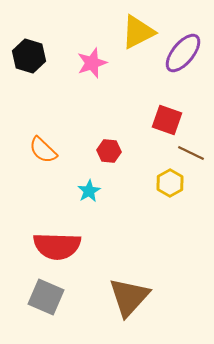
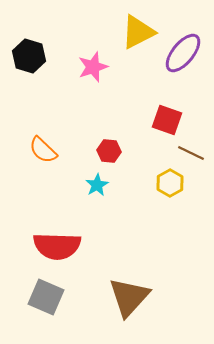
pink star: moved 1 px right, 4 px down
cyan star: moved 8 px right, 6 px up
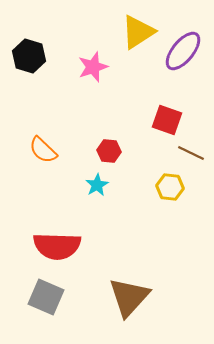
yellow triangle: rotated 6 degrees counterclockwise
purple ellipse: moved 2 px up
yellow hexagon: moved 4 px down; rotated 24 degrees counterclockwise
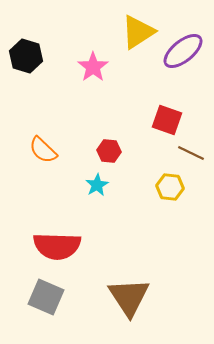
purple ellipse: rotated 12 degrees clockwise
black hexagon: moved 3 px left
pink star: rotated 16 degrees counterclockwise
brown triangle: rotated 15 degrees counterclockwise
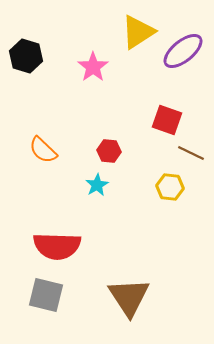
gray square: moved 2 px up; rotated 9 degrees counterclockwise
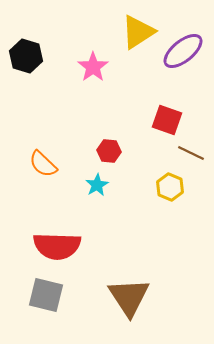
orange semicircle: moved 14 px down
yellow hexagon: rotated 16 degrees clockwise
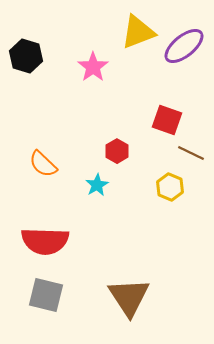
yellow triangle: rotated 12 degrees clockwise
purple ellipse: moved 1 px right, 5 px up
red hexagon: moved 8 px right; rotated 25 degrees clockwise
red semicircle: moved 12 px left, 5 px up
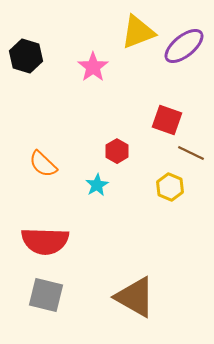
brown triangle: moved 6 px right; rotated 27 degrees counterclockwise
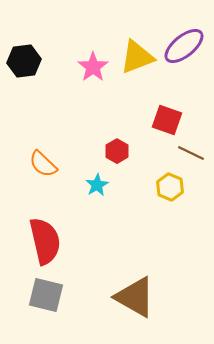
yellow triangle: moved 1 px left, 25 px down
black hexagon: moved 2 px left, 5 px down; rotated 24 degrees counterclockwise
red semicircle: rotated 105 degrees counterclockwise
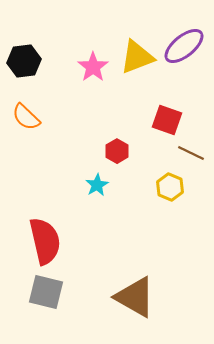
orange semicircle: moved 17 px left, 47 px up
gray square: moved 3 px up
